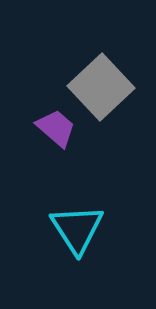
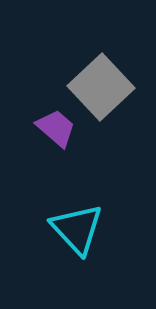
cyan triangle: rotated 10 degrees counterclockwise
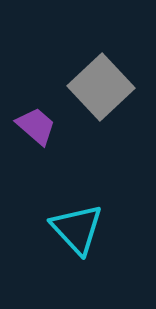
purple trapezoid: moved 20 px left, 2 px up
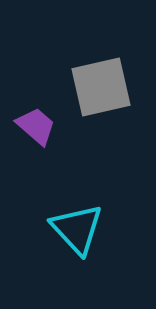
gray square: rotated 30 degrees clockwise
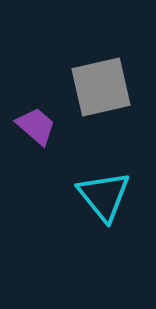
cyan triangle: moved 27 px right, 33 px up; rotated 4 degrees clockwise
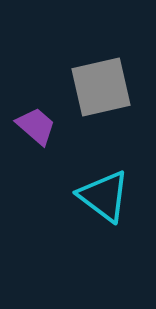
cyan triangle: rotated 14 degrees counterclockwise
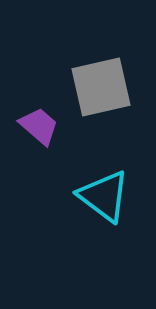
purple trapezoid: moved 3 px right
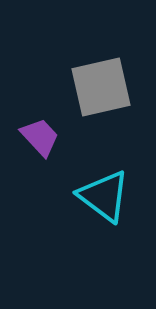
purple trapezoid: moved 1 px right, 11 px down; rotated 6 degrees clockwise
